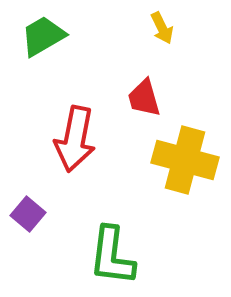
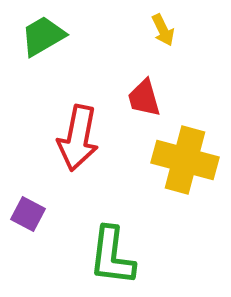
yellow arrow: moved 1 px right, 2 px down
red arrow: moved 3 px right, 1 px up
purple square: rotated 12 degrees counterclockwise
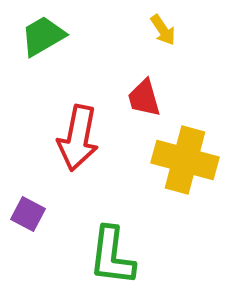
yellow arrow: rotated 8 degrees counterclockwise
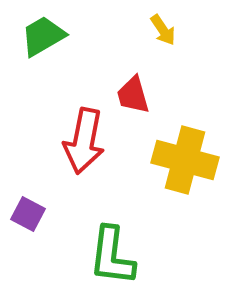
red trapezoid: moved 11 px left, 3 px up
red arrow: moved 6 px right, 3 px down
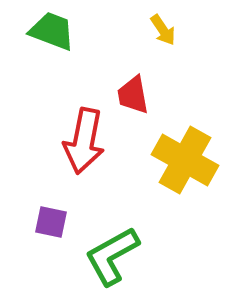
green trapezoid: moved 9 px right, 5 px up; rotated 51 degrees clockwise
red trapezoid: rotated 6 degrees clockwise
yellow cross: rotated 14 degrees clockwise
purple square: moved 23 px right, 8 px down; rotated 16 degrees counterclockwise
green L-shape: rotated 54 degrees clockwise
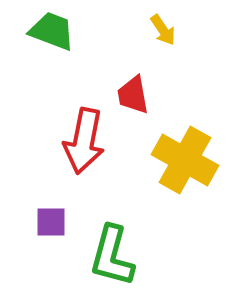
purple square: rotated 12 degrees counterclockwise
green L-shape: rotated 46 degrees counterclockwise
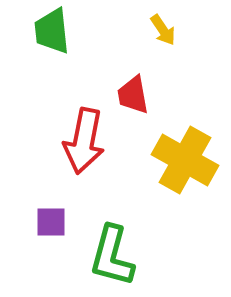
green trapezoid: rotated 117 degrees counterclockwise
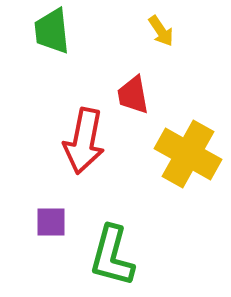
yellow arrow: moved 2 px left, 1 px down
yellow cross: moved 3 px right, 6 px up
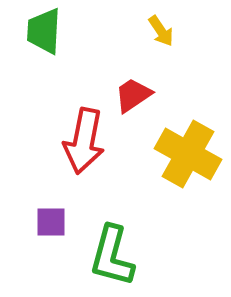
green trapezoid: moved 8 px left; rotated 9 degrees clockwise
red trapezoid: rotated 66 degrees clockwise
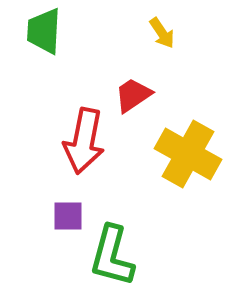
yellow arrow: moved 1 px right, 2 px down
purple square: moved 17 px right, 6 px up
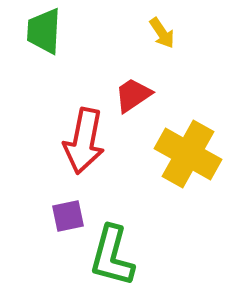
purple square: rotated 12 degrees counterclockwise
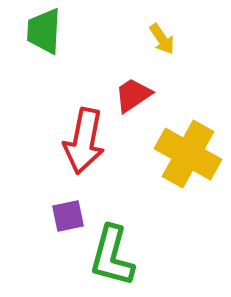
yellow arrow: moved 6 px down
